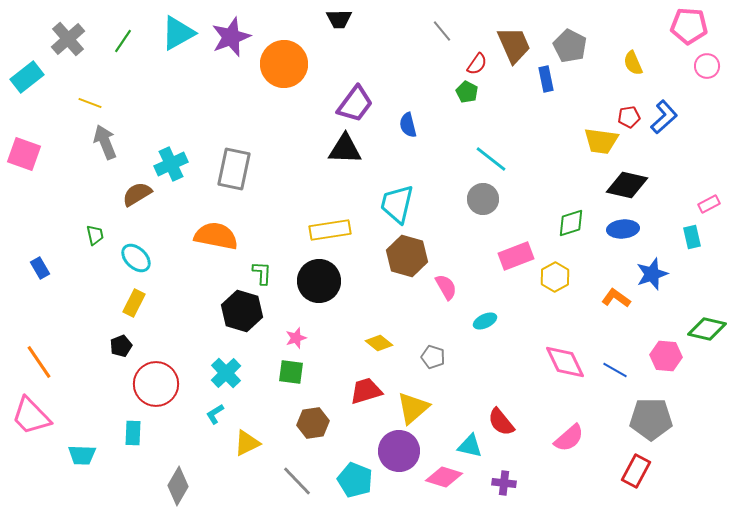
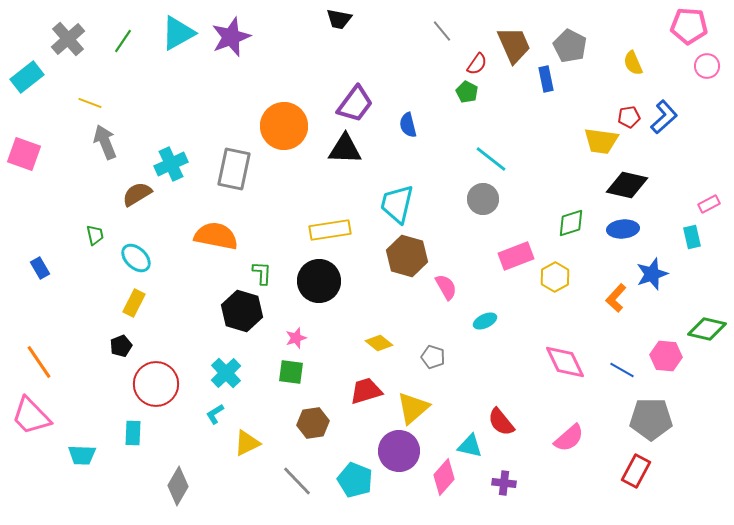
black trapezoid at (339, 19): rotated 12 degrees clockwise
orange circle at (284, 64): moved 62 px down
orange L-shape at (616, 298): rotated 84 degrees counterclockwise
blue line at (615, 370): moved 7 px right
pink diamond at (444, 477): rotated 66 degrees counterclockwise
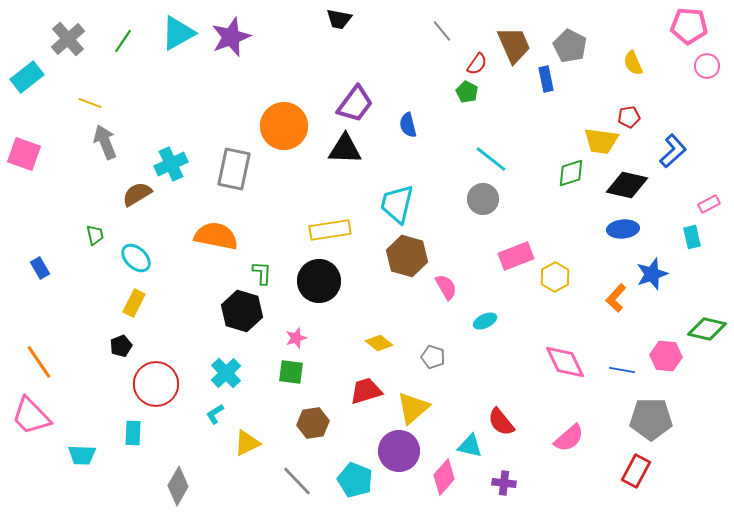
blue L-shape at (664, 117): moved 9 px right, 34 px down
green diamond at (571, 223): moved 50 px up
blue line at (622, 370): rotated 20 degrees counterclockwise
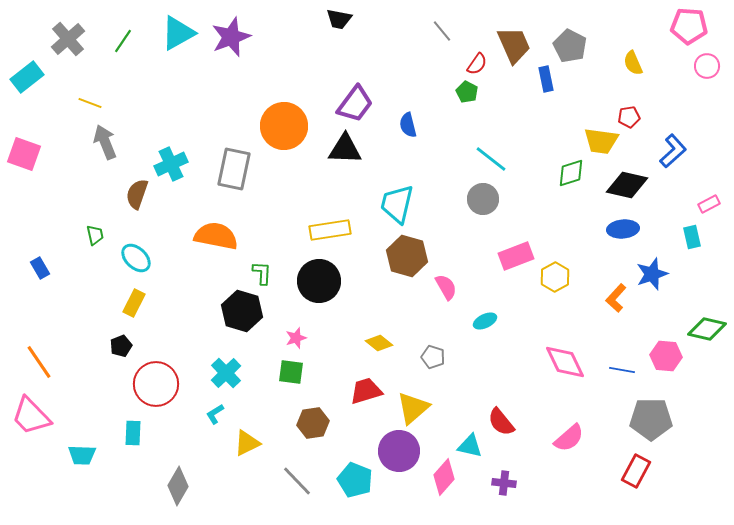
brown semicircle at (137, 194): rotated 40 degrees counterclockwise
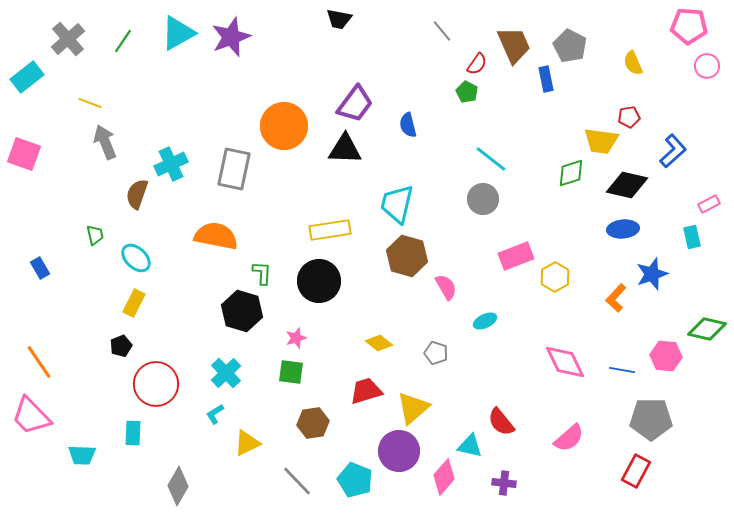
gray pentagon at (433, 357): moved 3 px right, 4 px up
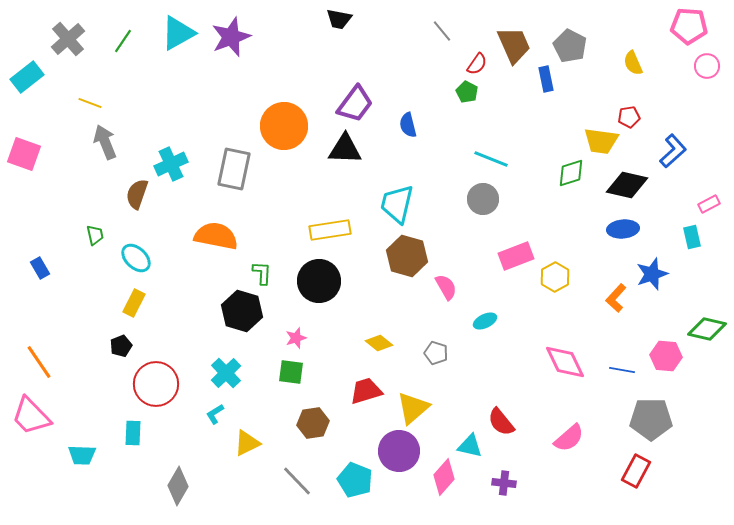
cyan line at (491, 159): rotated 16 degrees counterclockwise
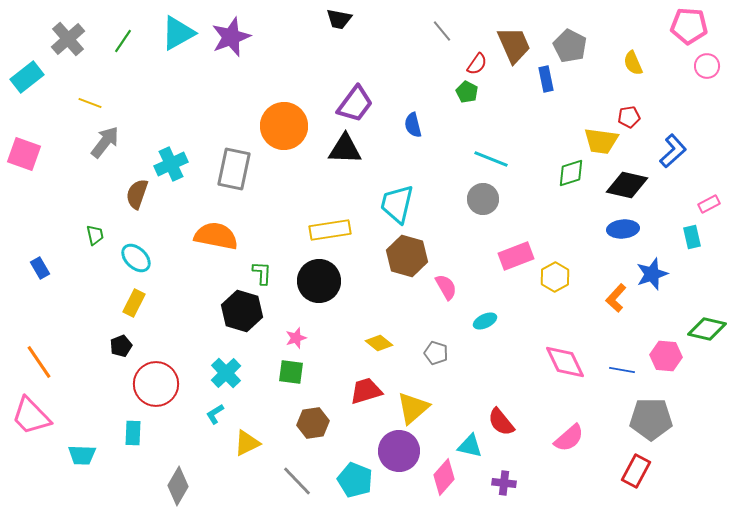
blue semicircle at (408, 125): moved 5 px right
gray arrow at (105, 142): rotated 60 degrees clockwise
